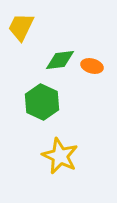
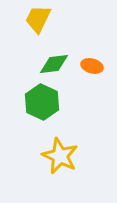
yellow trapezoid: moved 17 px right, 8 px up
green diamond: moved 6 px left, 4 px down
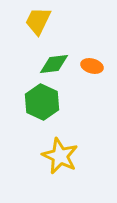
yellow trapezoid: moved 2 px down
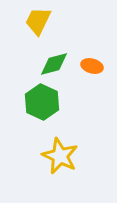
green diamond: rotated 8 degrees counterclockwise
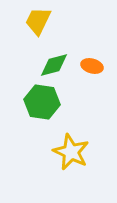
green diamond: moved 1 px down
green hexagon: rotated 16 degrees counterclockwise
yellow star: moved 11 px right, 4 px up
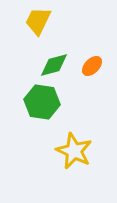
orange ellipse: rotated 60 degrees counterclockwise
yellow star: moved 3 px right, 1 px up
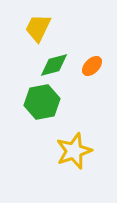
yellow trapezoid: moved 7 px down
green hexagon: rotated 20 degrees counterclockwise
yellow star: rotated 27 degrees clockwise
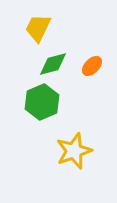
green diamond: moved 1 px left, 1 px up
green hexagon: rotated 12 degrees counterclockwise
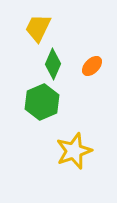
green diamond: rotated 52 degrees counterclockwise
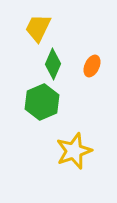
orange ellipse: rotated 20 degrees counterclockwise
